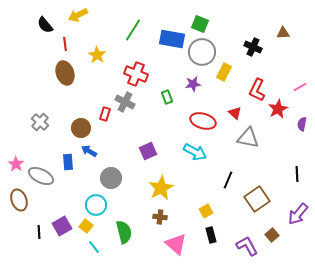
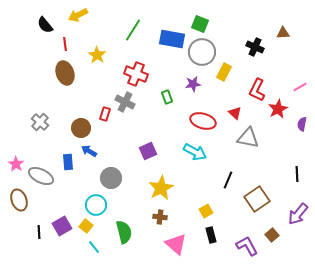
black cross at (253, 47): moved 2 px right
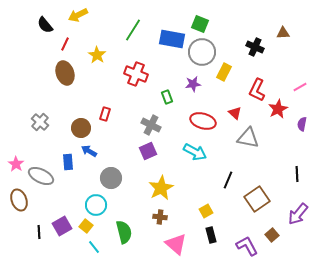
red line at (65, 44): rotated 32 degrees clockwise
gray cross at (125, 102): moved 26 px right, 23 px down
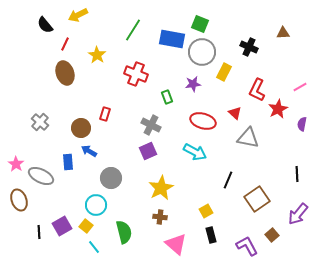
black cross at (255, 47): moved 6 px left
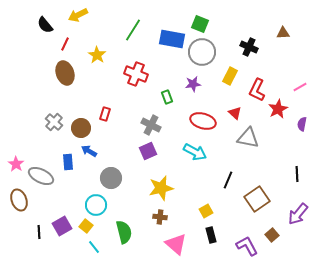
yellow rectangle at (224, 72): moved 6 px right, 4 px down
gray cross at (40, 122): moved 14 px right
yellow star at (161, 188): rotated 15 degrees clockwise
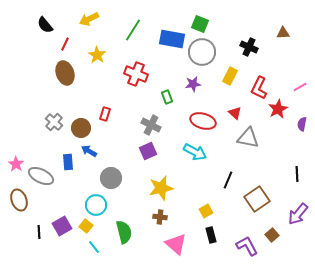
yellow arrow at (78, 15): moved 11 px right, 4 px down
red L-shape at (257, 90): moved 2 px right, 2 px up
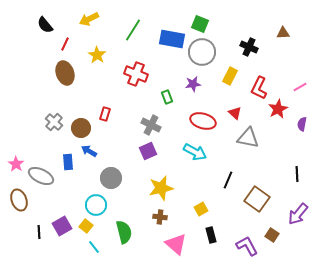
brown square at (257, 199): rotated 20 degrees counterclockwise
yellow square at (206, 211): moved 5 px left, 2 px up
brown square at (272, 235): rotated 16 degrees counterclockwise
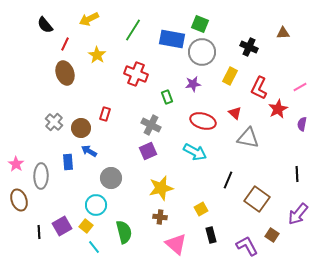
gray ellipse at (41, 176): rotated 65 degrees clockwise
